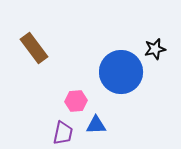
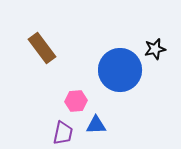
brown rectangle: moved 8 px right
blue circle: moved 1 px left, 2 px up
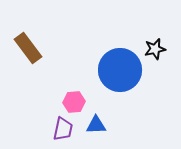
brown rectangle: moved 14 px left
pink hexagon: moved 2 px left, 1 px down
purple trapezoid: moved 4 px up
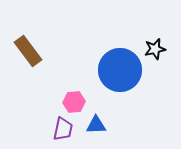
brown rectangle: moved 3 px down
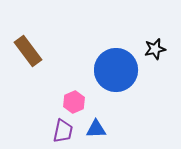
blue circle: moved 4 px left
pink hexagon: rotated 20 degrees counterclockwise
blue triangle: moved 4 px down
purple trapezoid: moved 2 px down
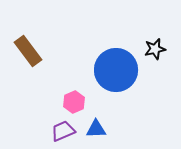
purple trapezoid: rotated 125 degrees counterclockwise
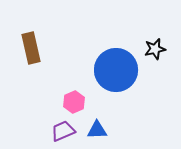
brown rectangle: moved 3 px right, 3 px up; rotated 24 degrees clockwise
blue triangle: moved 1 px right, 1 px down
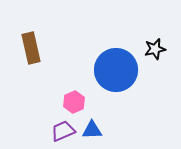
blue triangle: moved 5 px left
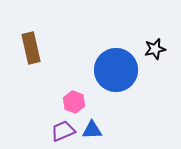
pink hexagon: rotated 15 degrees counterclockwise
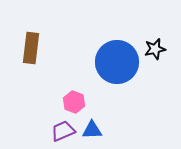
brown rectangle: rotated 20 degrees clockwise
blue circle: moved 1 px right, 8 px up
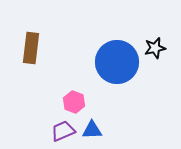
black star: moved 1 px up
